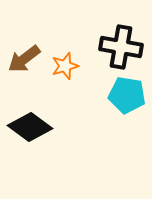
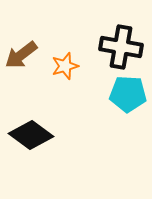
brown arrow: moved 3 px left, 4 px up
cyan pentagon: moved 1 px right, 1 px up; rotated 6 degrees counterclockwise
black diamond: moved 1 px right, 8 px down
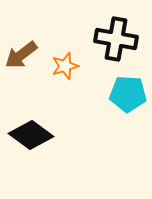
black cross: moved 5 px left, 8 px up
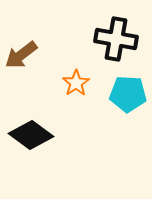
orange star: moved 11 px right, 17 px down; rotated 16 degrees counterclockwise
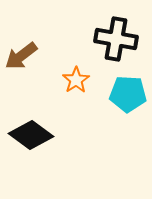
brown arrow: moved 1 px down
orange star: moved 3 px up
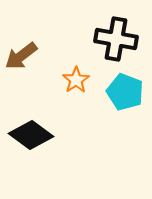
cyan pentagon: moved 3 px left, 2 px up; rotated 18 degrees clockwise
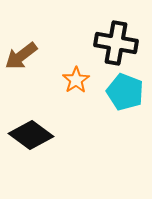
black cross: moved 4 px down
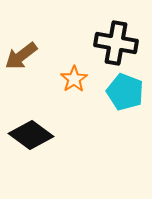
orange star: moved 2 px left, 1 px up
